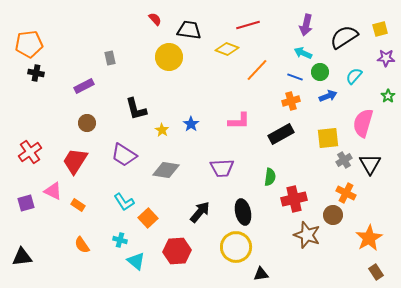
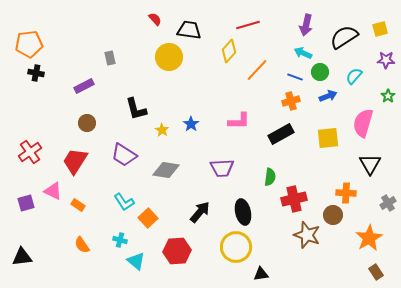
yellow diamond at (227, 49): moved 2 px right, 2 px down; rotated 70 degrees counterclockwise
purple star at (386, 58): moved 2 px down
gray cross at (344, 160): moved 44 px right, 43 px down
orange cross at (346, 193): rotated 24 degrees counterclockwise
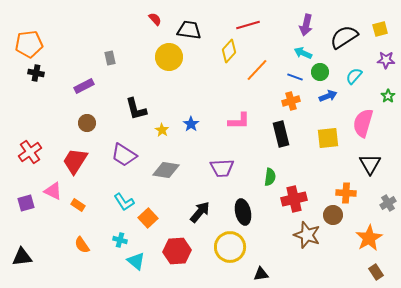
black rectangle at (281, 134): rotated 75 degrees counterclockwise
yellow circle at (236, 247): moved 6 px left
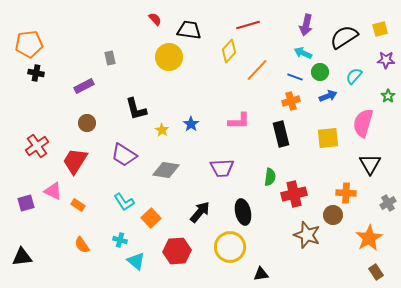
red cross at (30, 152): moved 7 px right, 6 px up
red cross at (294, 199): moved 5 px up
orange square at (148, 218): moved 3 px right
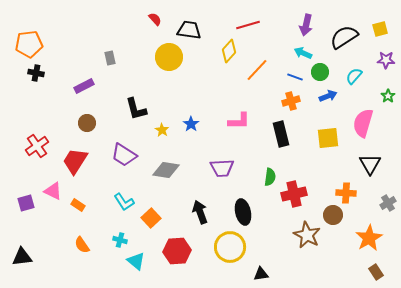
black arrow at (200, 212): rotated 60 degrees counterclockwise
brown star at (307, 235): rotated 8 degrees clockwise
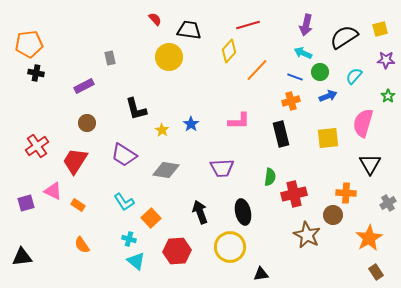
cyan cross at (120, 240): moved 9 px right, 1 px up
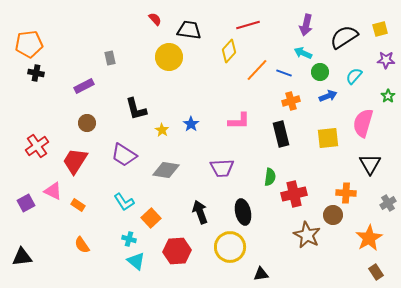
blue line at (295, 77): moved 11 px left, 4 px up
purple square at (26, 203): rotated 12 degrees counterclockwise
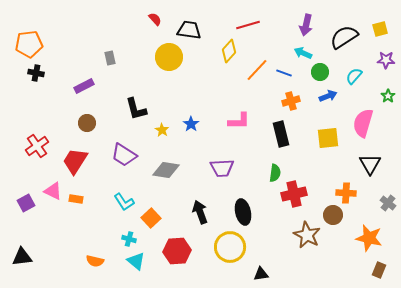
green semicircle at (270, 177): moved 5 px right, 4 px up
gray cross at (388, 203): rotated 21 degrees counterclockwise
orange rectangle at (78, 205): moved 2 px left, 6 px up; rotated 24 degrees counterclockwise
orange star at (369, 238): rotated 28 degrees counterclockwise
orange semicircle at (82, 245): moved 13 px right, 16 px down; rotated 42 degrees counterclockwise
brown rectangle at (376, 272): moved 3 px right, 2 px up; rotated 56 degrees clockwise
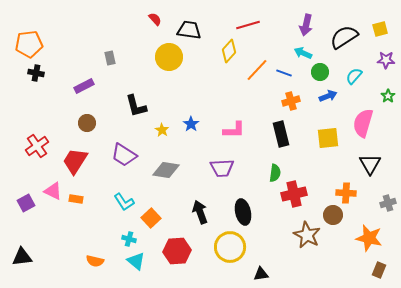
black L-shape at (136, 109): moved 3 px up
pink L-shape at (239, 121): moved 5 px left, 9 px down
gray cross at (388, 203): rotated 35 degrees clockwise
